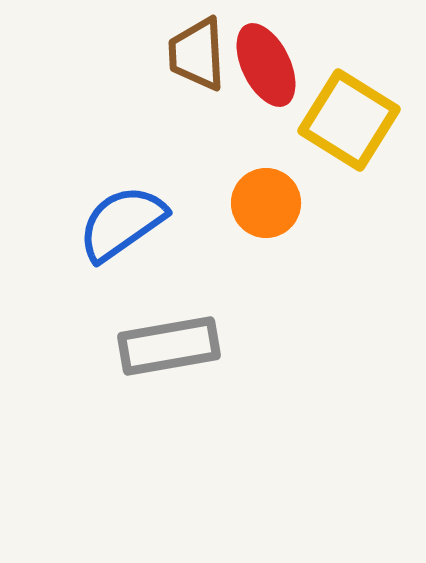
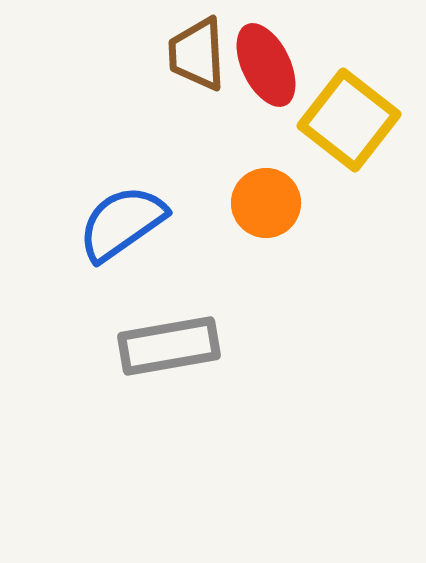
yellow square: rotated 6 degrees clockwise
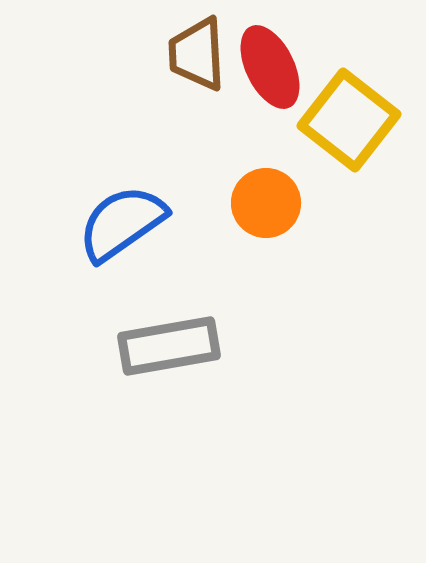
red ellipse: moved 4 px right, 2 px down
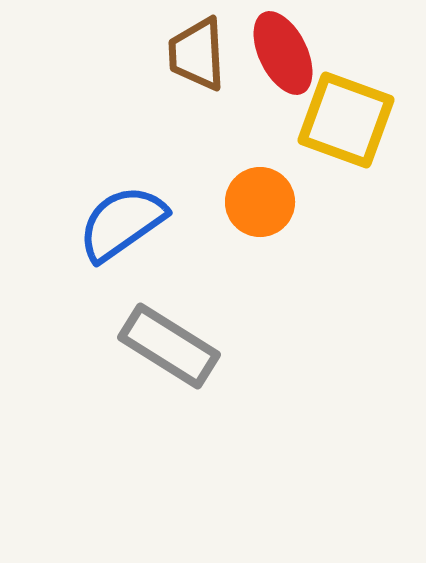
red ellipse: moved 13 px right, 14 px up
yellow square: moved 3 px left; rotated 18 degrees counterclockwise
orange circle: moved 6 px left, 1 px up
gray rectangle: rotated 42 degrees clockwise
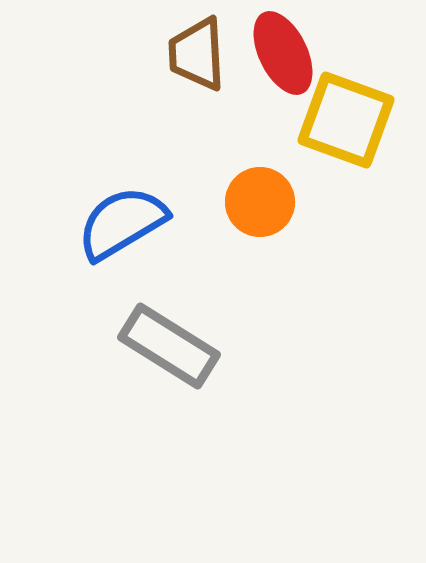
blue semicircle: rotated 4 degrees clockwise
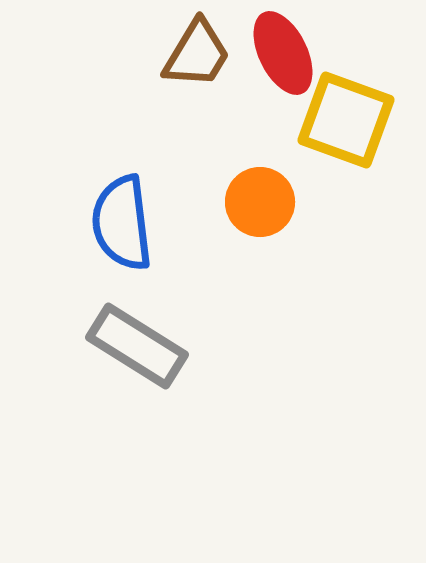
brown trapezoid: rotated 146 degrees counterclockwise
blue semicircle: rotated 66 degrees counterclockwise
gray rectangle: moved 32 px left
